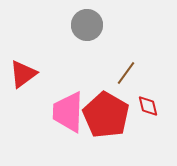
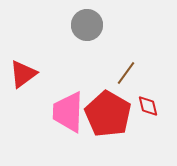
red pentagon: moved 2 px right, 1 px up
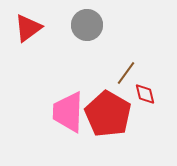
red triangle: moved 5 px right, 46 px up
red diamond: moved 3 px left, 12 px up
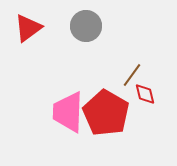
gray circle: moved 1 px left, 1 px down
brown line: moved 6 px right, 2 px down
red pentagon: moved 2 px left, 1 px up
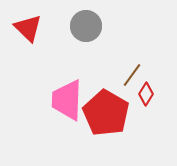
red triangle: rotated 40 degrees counterclockwise
red diamond: moved 1 px right; rotated 45 degrees clockwise
pink trapezoid: moved 1 px left, 12 px up
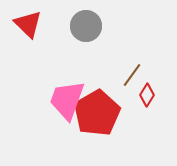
red triangle: moved 4 px up
red diamond: moved 1 px right, 1 px down
pink trapezoid: rotated 18 degrees clockwise
red pentagon: moved 9 px left; rotated 12 degrees clockwise
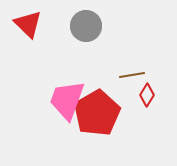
brown line: rotated 45 degrees clockwise
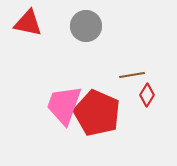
red triangle: moved 1 px up; rotated 32 degrees counterclockwise
pink trapezoid: moved 3 px left, 5 px down
red pentagon: rotated 18 degrees counterclockwise
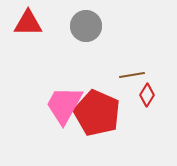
red triangle: rotated 12 degrees counterclockwise
pink trapezoid: rotated 9 degrees clockwise
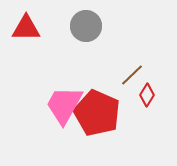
red triangle: moved 2 px left, 5 px down
brown line: rotated 35 degrees counterclockwise
